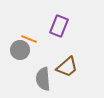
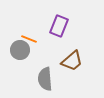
brown trapezoid: moved 5 px right, 6 px up
gray semicircle: moved 2 px right
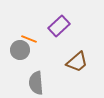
purple rectangle: rotated 25 degrees clockwise
brown trapezoid: moved 5 px right, 1 px down
gray semicircle: moved 9 px left, 4 px down
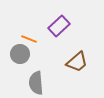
gray circle: moved 4 px down
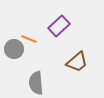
gray circle: moved 6 px left, 5 px up
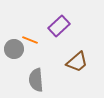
orange line: moved 1 px right, 1 px down
gray semicircle: moved 3 px up
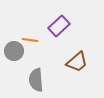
orange line: rotated 14 degrees counterclockwise
gray circle: moved 2 px down
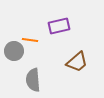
purple rectangle: rotated 30 degrees clockwise
gray semicircle: moved 3 px left
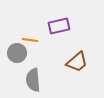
gray circle: moved 3 px right, 2 px down
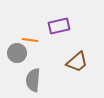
gray semicircle: rotated 10 degrees clockwise
